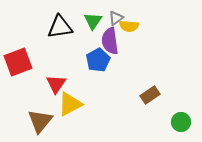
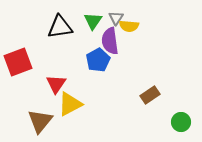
gray triangle: rotated 21 degrees counterclockwise
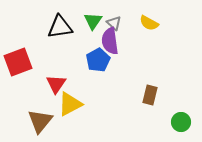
gray triangle: moved 2 px left, 5 px down; rotated 21 degrees counterclockwise
yellow semicircle: moved 20 px right, 3 px up; rotated 24 degrees clockwise
brown rectangle: rotated 42 degrees counterclockwise
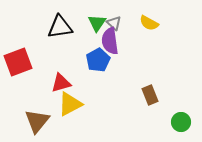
green triangle: moved 4 px right, 2 px down
red triangle: moved 5 px right, 1 px up; rotated 40 degrees clockwise
brown rectangle: rotated 36 degrees counterclockwise
brown triangle: moved 3 px left
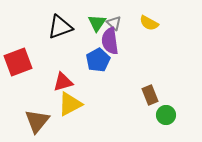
black triangle: rotated 12 degrees counterclockwise
red triangle: moved 2 px right, 1 px up
green circle: moved 15 px left, 7 px up
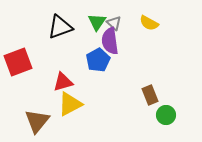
green triangle: moved 1 px up
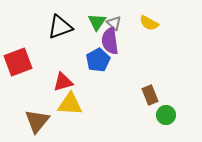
yellow triangle: rotated 32 degrees clockwise
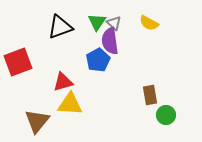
brown rectangle: rotated 12 degrees clockwise
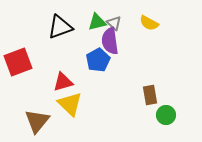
green triangle: rotated 42 degrees clockwise
yellow triangle: rotated 40 degrees clockwise
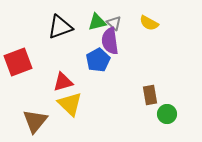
green circle: moved 1 px right, 1 px up
brown triangle: moved 2 px left
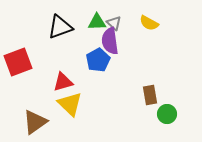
green triangle: rotated 12 degrees clockwise
brown triangle: moved 1 px down; rotated 16 degrees clockwise
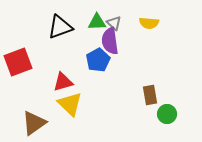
yellow semicircle: rotated 24 degrees counterclockwise
brown triangle: moved 1 px left, 1 px down
